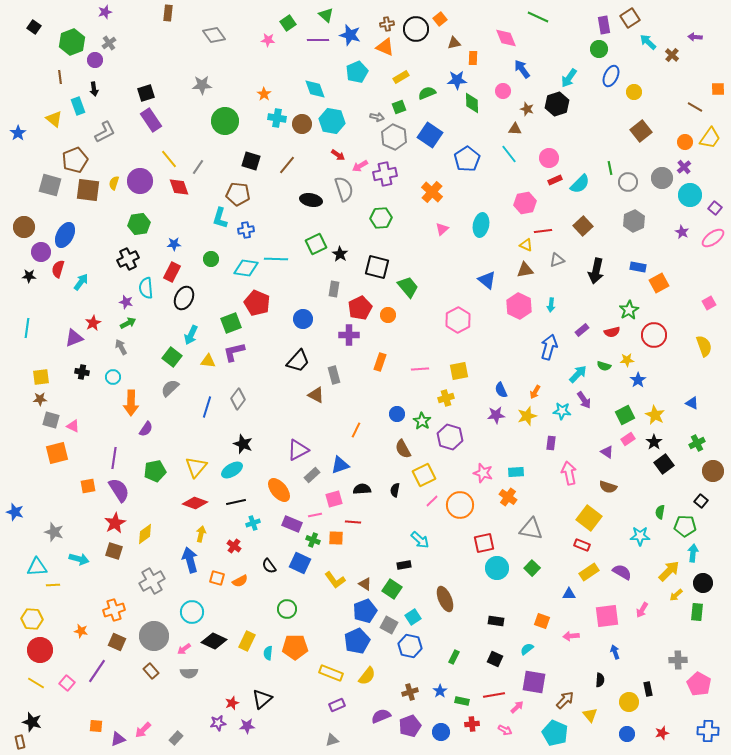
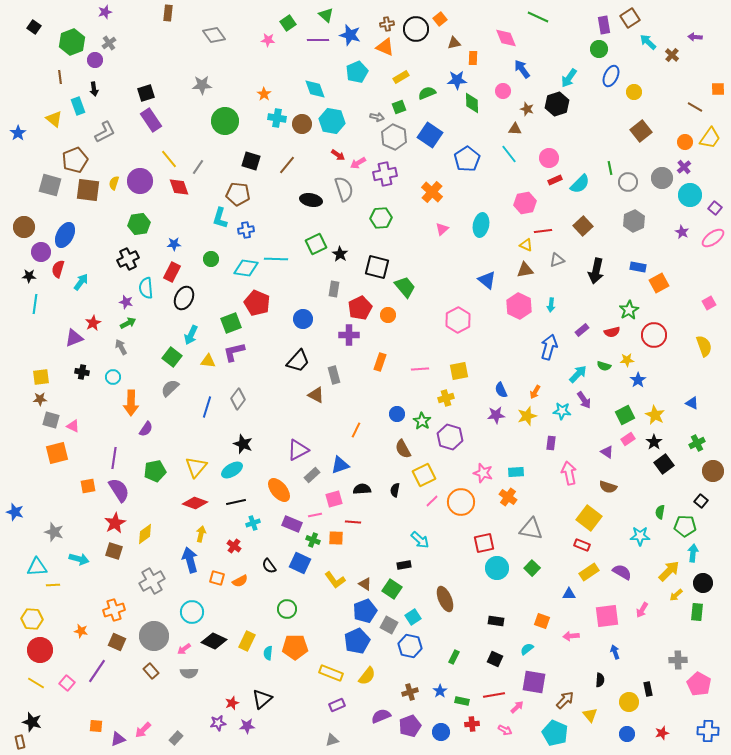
pink arrow at (360, 166): moved 2 px left, 3 px up
green trapezoid at (408, 287): moved 3 px left
cyan line at (27, 328): moved 8 px right, 24 px up
orange circle at (460, 505): moved 1 px right, 3 px up
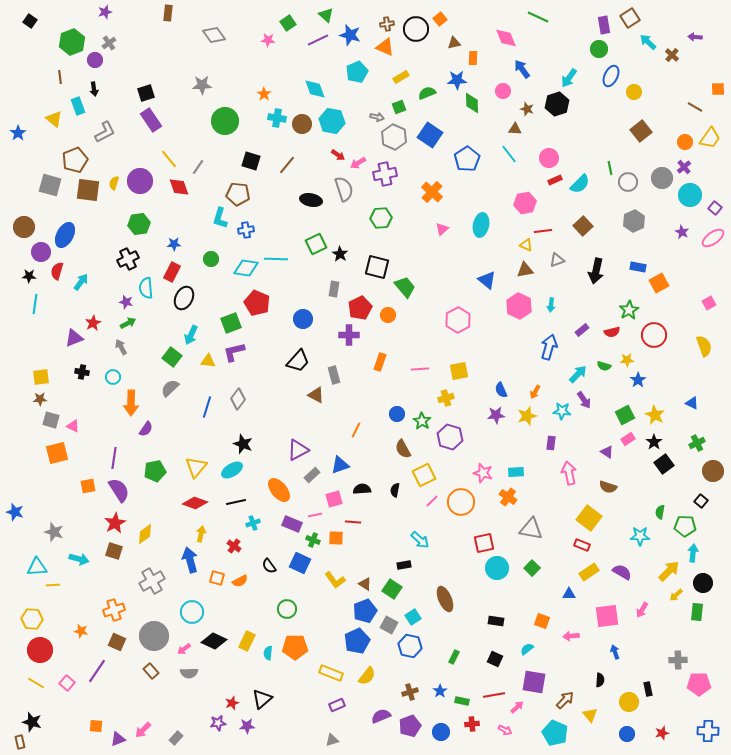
black square at (34, 27): moved 4 px left, 6 px up
purple line at (318, 40): rotated 25 degrees counterclockwise
red semicircle at (58, 269): moved 1 px left, 2 px down
pink pentagon at (699, 684): rotated 30 degrees counterclockwise
